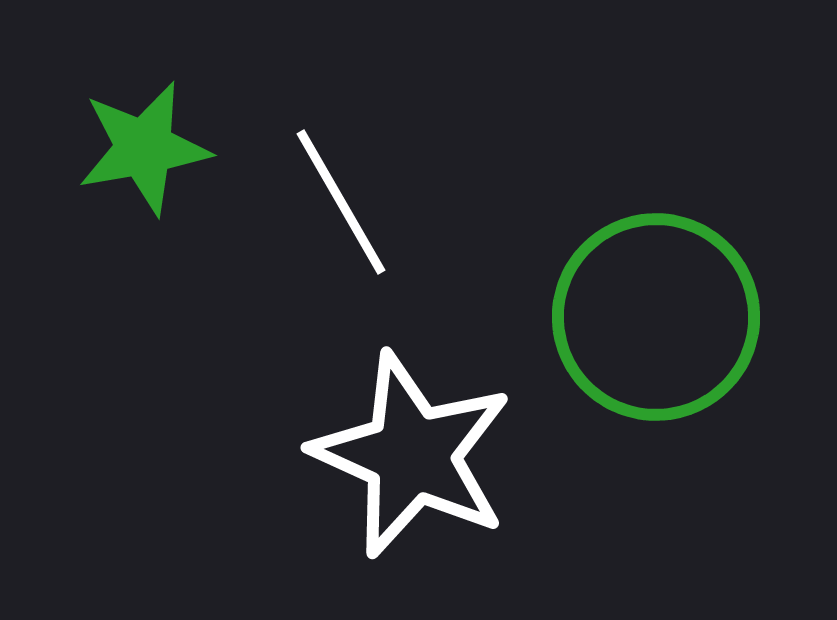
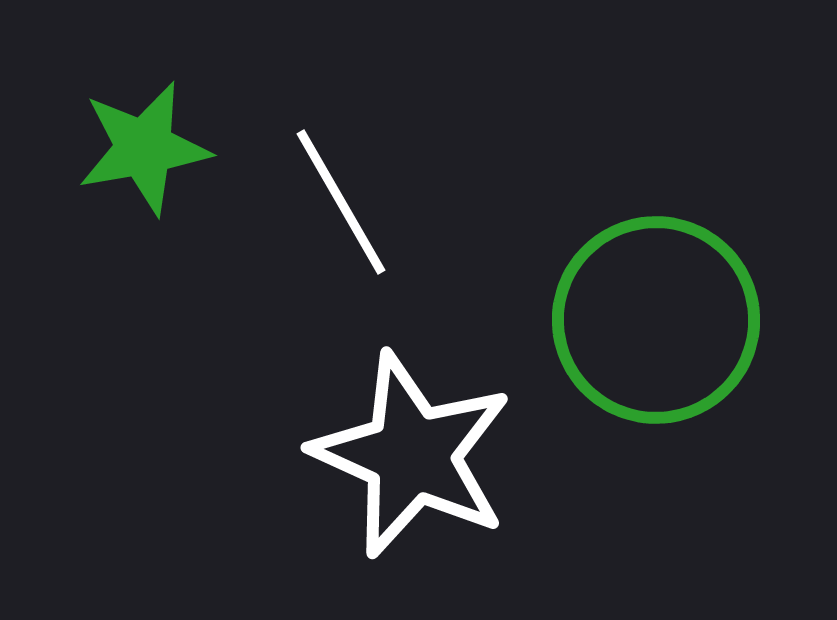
green circle: moved 3 px down
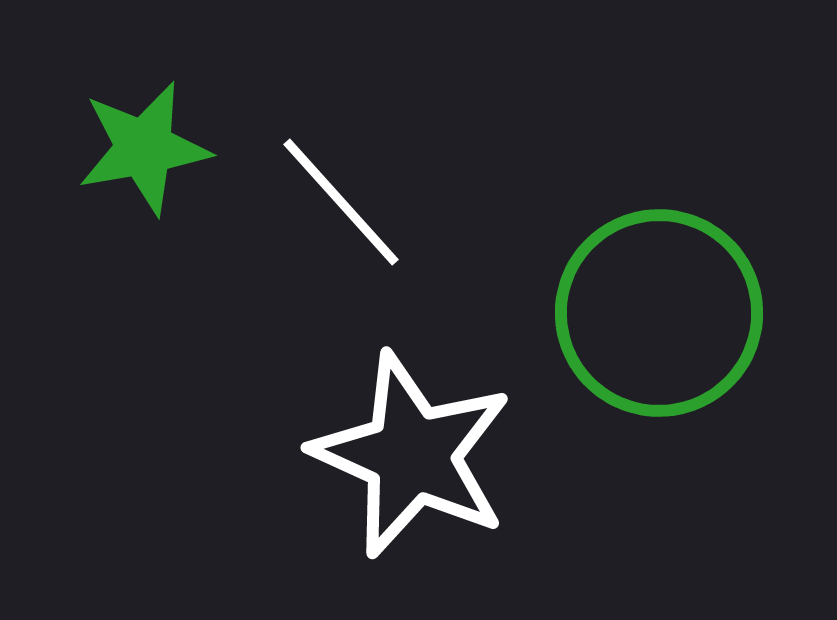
white line: rotated 12 degrees counterclockwise
green circle: moved 3 px right, 7 px up
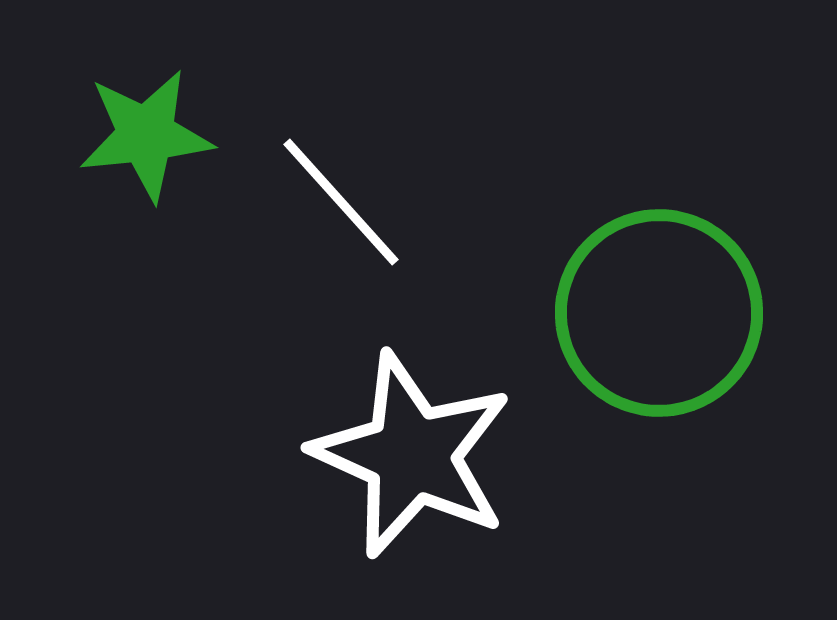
green star: moved 2 px right, 13 px up; rotated 4 degrees clockwise
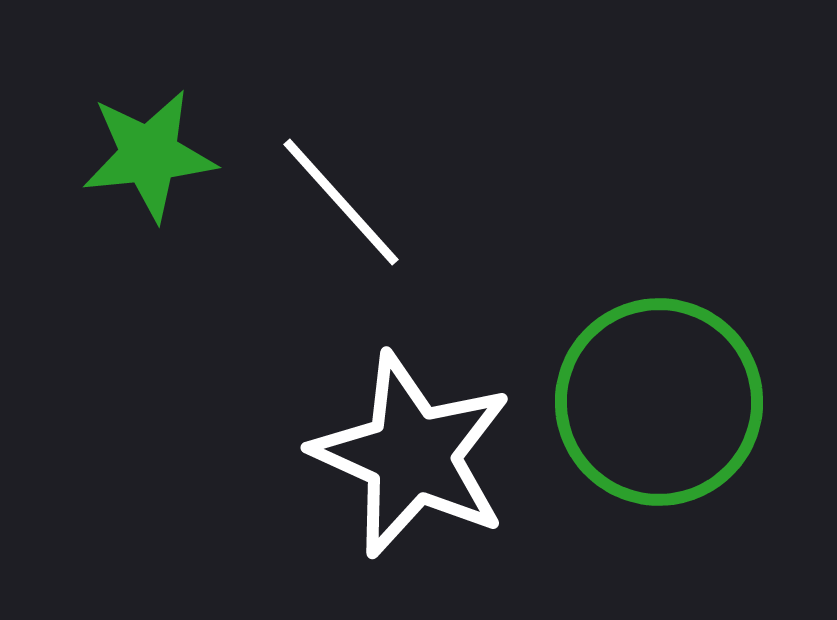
green star: moved 3 px right, 20 px down
green circle: moved 89 px down
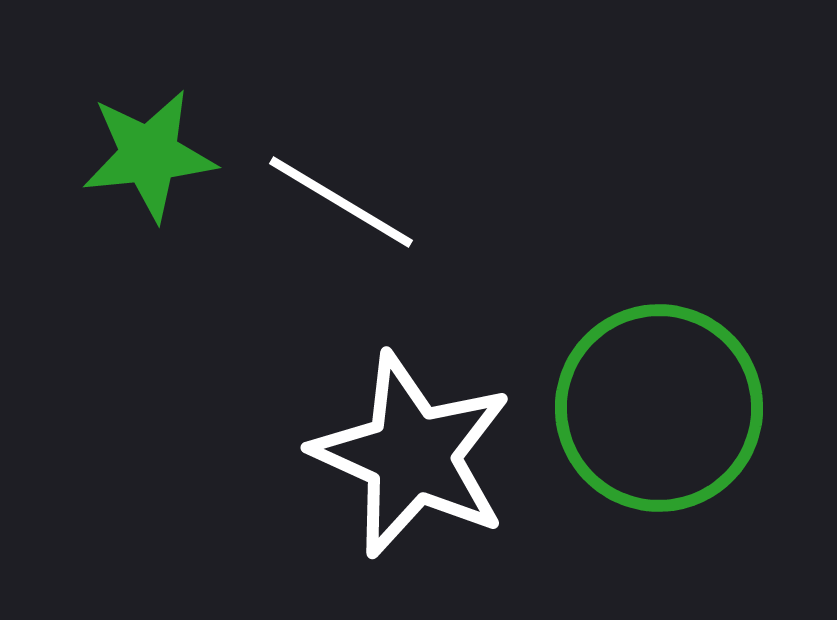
white line: rotated 17 degrees counterclockwise
green circle: moved 6 px down
